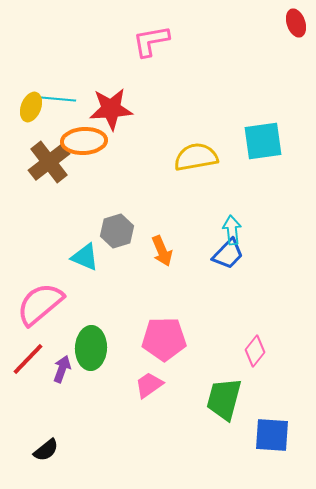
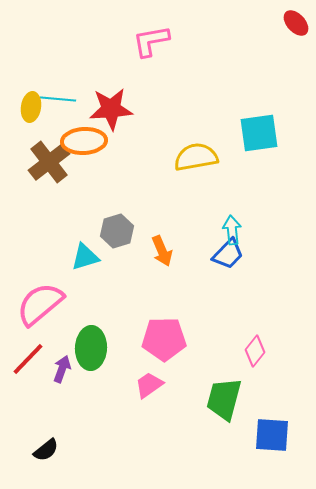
red ellipse: rotated 24 degrees counterclockwise
yellow ellipse: rotated 12 degrees counterclockwise
cyan square: moved 4 px left, 8 px up
cyan triangle: rotated 40 degrees counterclockwise
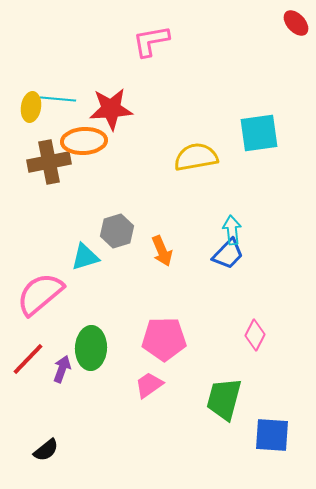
brown cross: rotated 27 degrees clockwise
pink semicircle: moved 10 px up
pink diamond: moved 16 px up; rotated 12 degrees counterclockwise
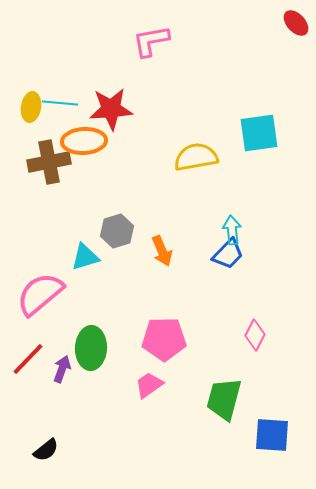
cyan line: moved 2 px right, 4 px down
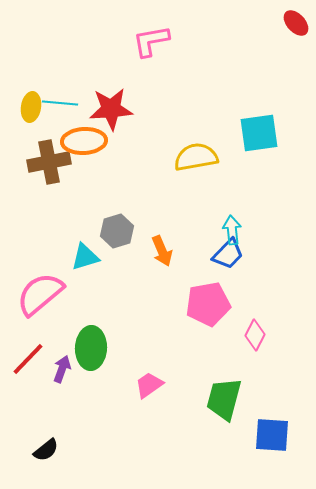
pink pentagon: moved 44 px right, 35 px up; rotated 9 degrees counterclockwise
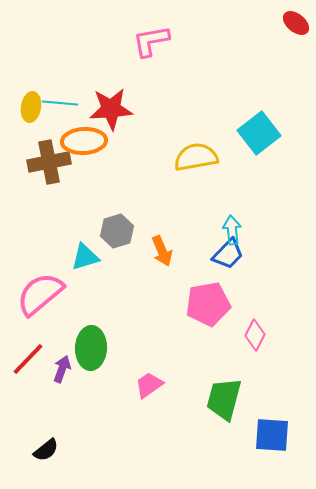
red ellipse: rotated 8 degrees counterclockwise
cyan square: rotated 30 degrees counterclockwise
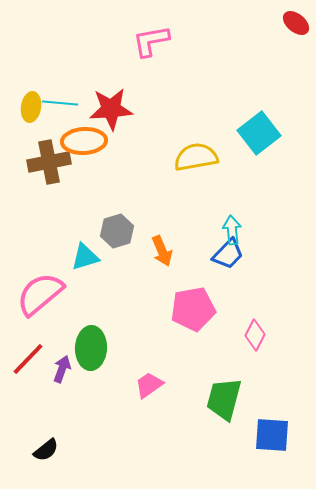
pink pentagon: moved 15 px left, 5 px down
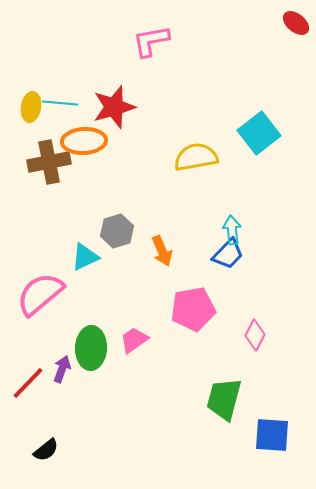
red star: moved 3 px right, 2 px up; rotated 12 degrees counterclockwise
cyan triangle: rotated 8 degrees counterclockwise
red line: moved 24 px down
pink trapezoid: moved 15 px left, 45 px up
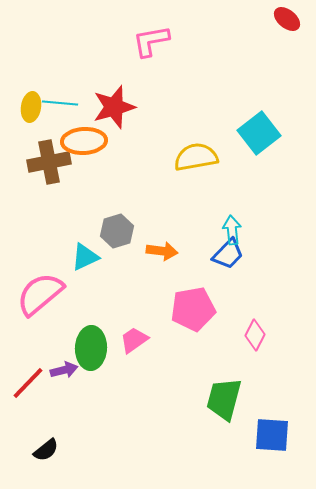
red ellipse: moved 9 px left, 4 px up
orange arrow: rotated 60 degrees counterclockwise
purple arrow: moved 2 px right, 1 px down; rotated 56 degrees clockwise
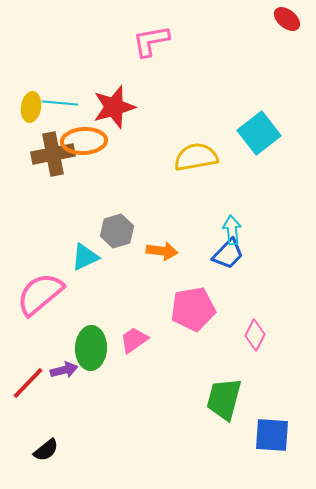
brown cross: moved 4 px right, 8 px up
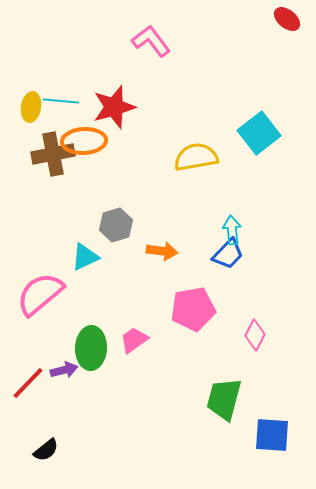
pink L-shape: rotated 63 degrees clockwise
cyan line: moved 1 px right, 2 px up
gray hexagon: moved 1 px left, 6 px up
